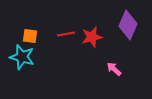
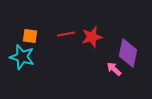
purple diamond: moved 28 px down; rotated 12 degrees counterclockwise
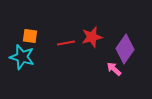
red line: moved 9 px down
purple diamond: moved 3 px left, 4 px up; rotated 24 degrees clockwise
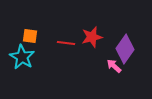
red line: rotated 18 degrees clockwise
cyan star: rotated 15 degrees clockwise
pink arrow: moved 3 px up
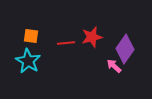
orange square: moved 1 px right
red line: rotated 12 degrees counterclockwise
cyan star: moved 6 px right, 4 px down
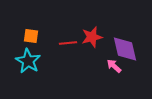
red line: moved 2 px right
purple diamond: rotated 48 degrees counterclockwise
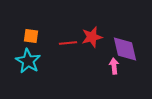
pink arrow: rotated 42 degrees clockwise
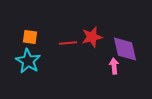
orange square: moved 1 px left, 1 px down
